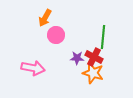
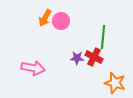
pink circle: moved 5 px right, 14 px up
orange star: moved 22 px right, 10 px down
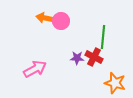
orange arrow: rotated 72 degrees clockwise
pink arrow: moved 2 px right, 1 px down; rotated 40 degrees counterclockwise
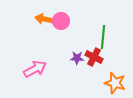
orange arrow: moved 1 px left, 1 px down
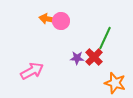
orange arrow: moved 4 px right
green line: moved 2 px right, 1 px down; rotated 20 degrees clockwise
red cross: rotated 18 degrees clockwise
pink arrow: moved 3 px left, 2 px down
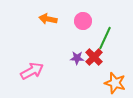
pink circle: moved 22 px right
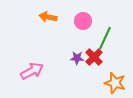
orange arrow: moved 2 px up
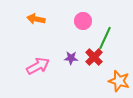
orange arrow: moved 12 px left, 2 px down
purple star: moved 6 px left
pink arrow: moved 6 px right, 5 px up
orange star: moved 4 px right, 2 px up
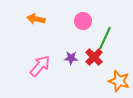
pink arrow: moved 2 px right; rotated 20 degrees counterclockwise
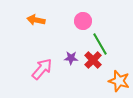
orange arrow: moved 1 px down
green line: moved 5 px left, 6 px down; rotated 55 degrees counterclockwise
red cross: moved 1 px left, 3 px down
pink arrow: moved 2 px right, 3 px down
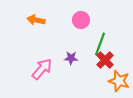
pink circle: moved 2 px left, 1 px up
green line: rotated 50 degrees clockwise
red cross: moved 12 px right
